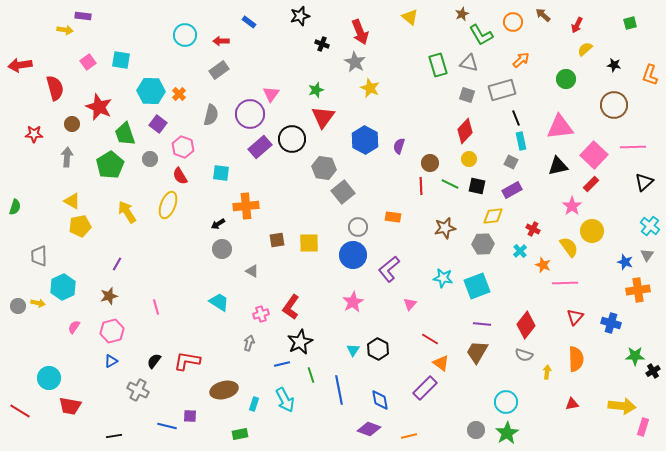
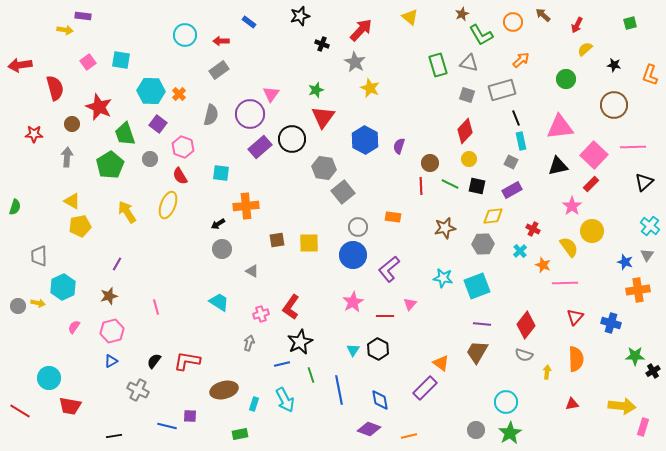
red arrow at (360, 32): moved 1 px right, 2 px up; rotated 115 degrees counterclockwise
red line at (430, 339): moved 45 px left, 23 px up; rotated 30 degrees counterclockwise
green star at (507, 433): moved 3 px right
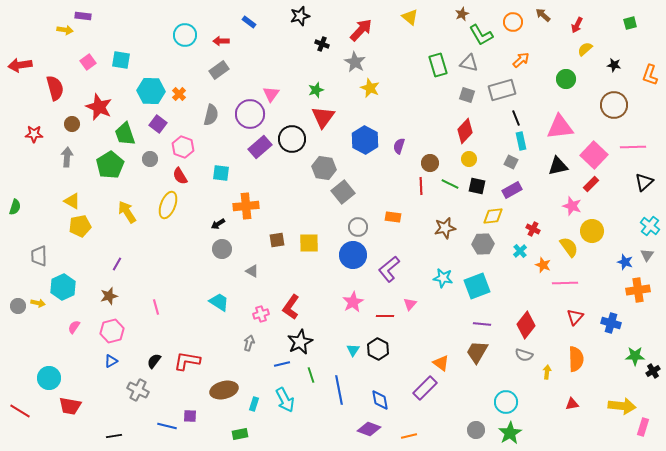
pink star at (572, 206): rotated 18 degrees counterclockwise
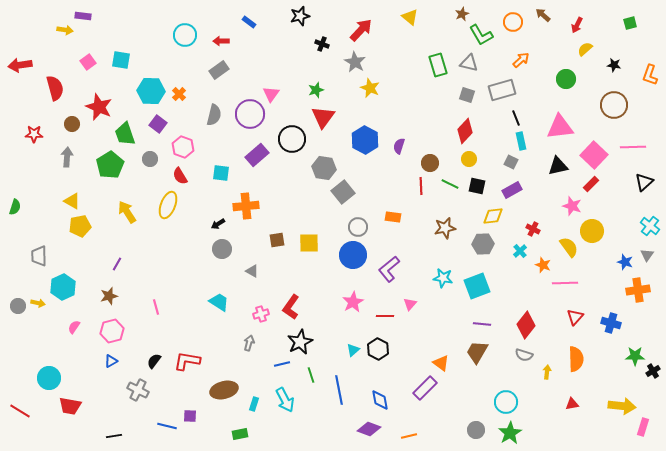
gray semicircle at (211, 115): moved 3 px right
purple rectangle at (260, 147): moved 3 px left, 8 px down
cyan triangle at (353, 350): rotated 16 degrees clockwise
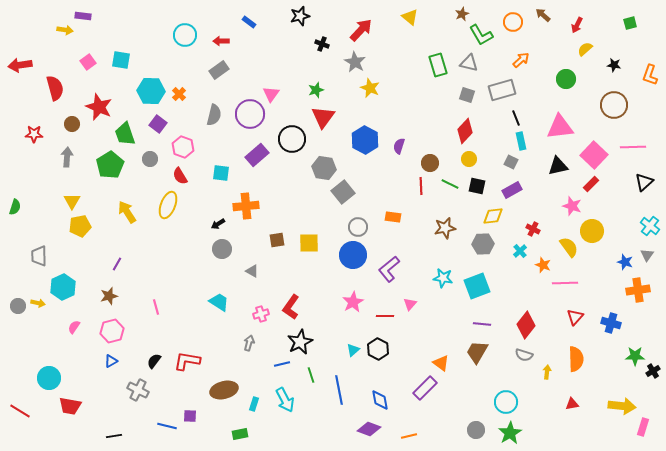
yellow triangle at (72, 201): rotated 30 degrees clockwise
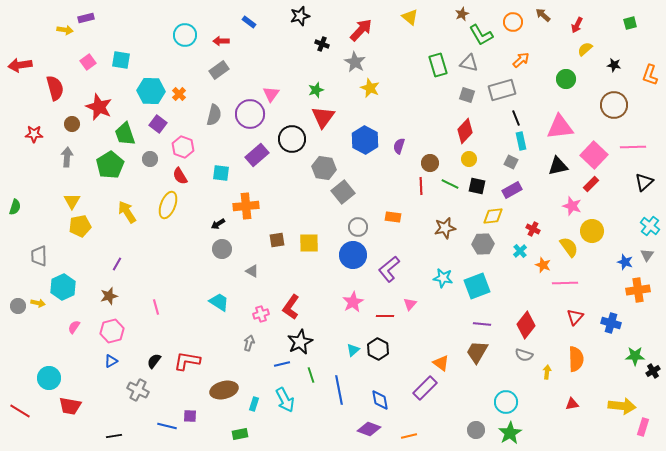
purple rectangle at (83, 16): moved 3 px right, 2 px down; rotated 21 degrees counterclockwise
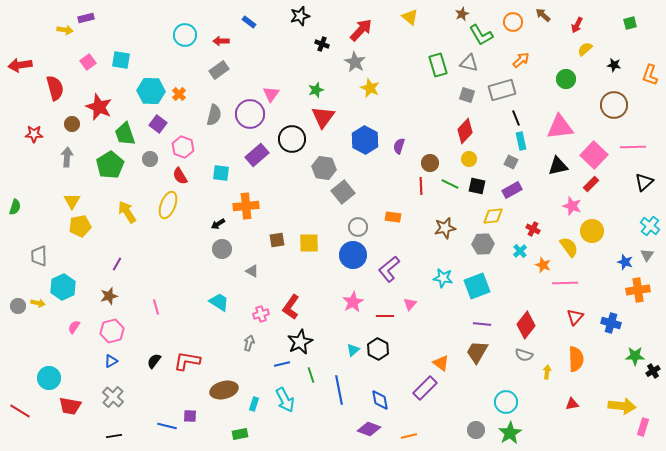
gray cross at (138, 390): moved 25 px left, 7 px down; rotated 15 degrees clockwise
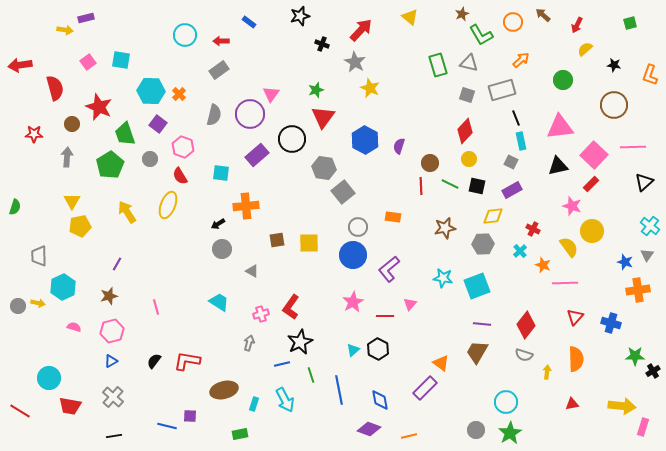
green circle at (566, 79): moved 3 px left, 1 px down
pink semicircle at (74, 327): rotated 72 degrees clockwise
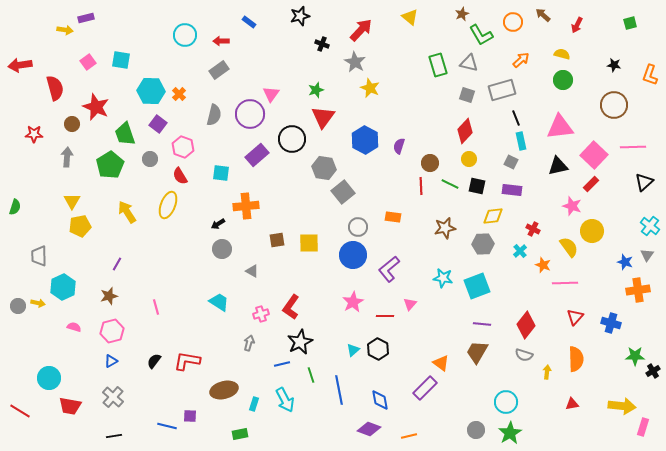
yellow semicircle at (585, 49): moved 23 px left, 5 px down; rotated 56 degrees clockwise
red star at (99, 107): moved 3 px left
purple rectangle at (512, 190): rotated 36 degrees clockwise
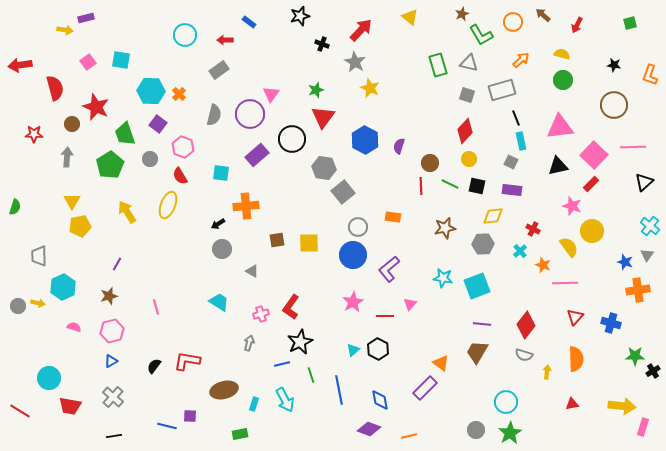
red arrow at (221, 41): moved 4 px right, 1 px up
black semicircle at (154, 361): moved 5 px down
